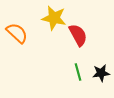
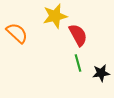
yellow star: moved 1 px right, 2 px up; rotated 25 degrees counterclockwise
green line: moved 9 px up
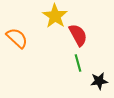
yellow star: rotated 25 degrees counterclockwise
orange semicircle: moved 5 px down
black star: moved 2 px left, 8 px down
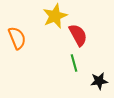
yellow star: rotated 15 degrees clockwise
orange semicircle: rotated 25 degrees clockwise
green line: moved 4 px left
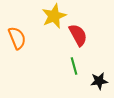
yellow star: moved 1 px left
green line: moved 3 px down
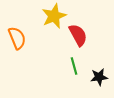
black star: moved 4 px up
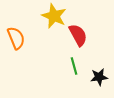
yellow star: rotated 25 degrees counterclockwise
orange semicircle: moved 1 px left
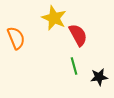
yellow star: moved 2 px down
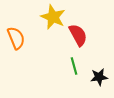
yellow star: moved 1 px left, 1 px up
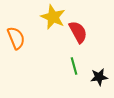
red semicircle: moved 3 px up
